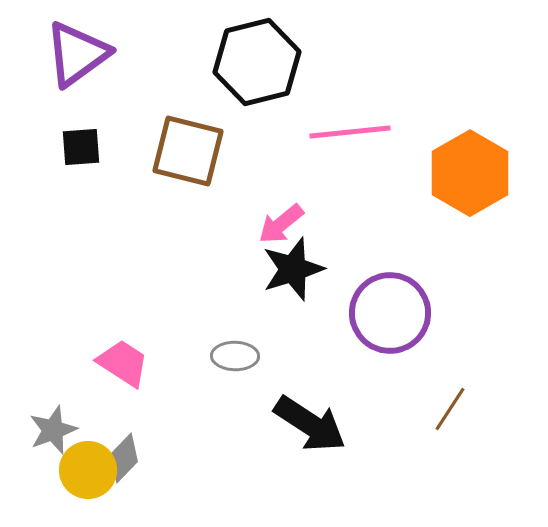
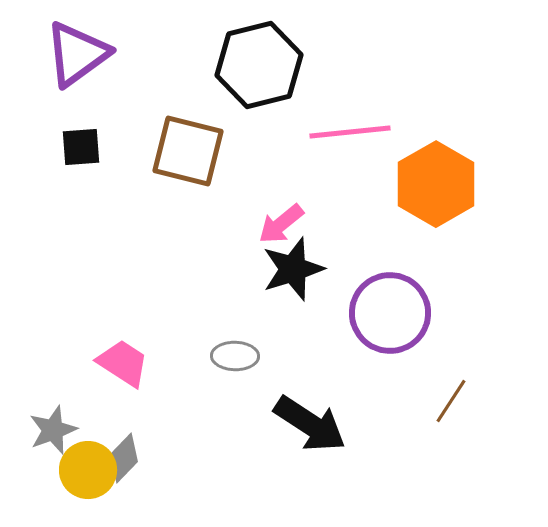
black hexagon: moved 2 px right, 3 px down
orange hexagon: moved 34 px left, 11 px down
brown line: moved 1 px right, 8 px up
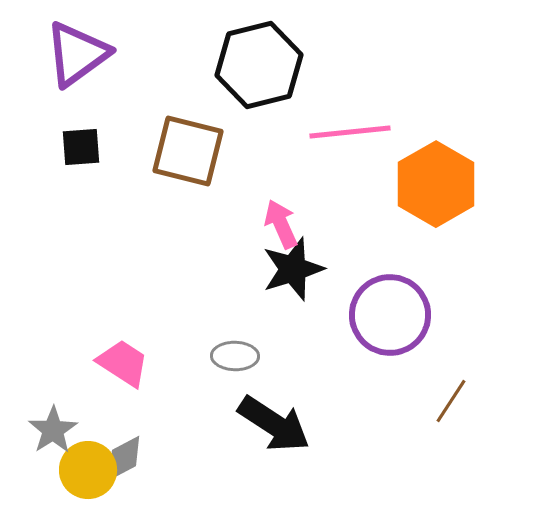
pink arrow: rotated 105 degrees clockwise
purple circle: moved 2 px down
black arrow: moved 36 px left
gray star: rotated 12 degrees counterclockwise
gray diamond: rotated 18 degrees clockwise
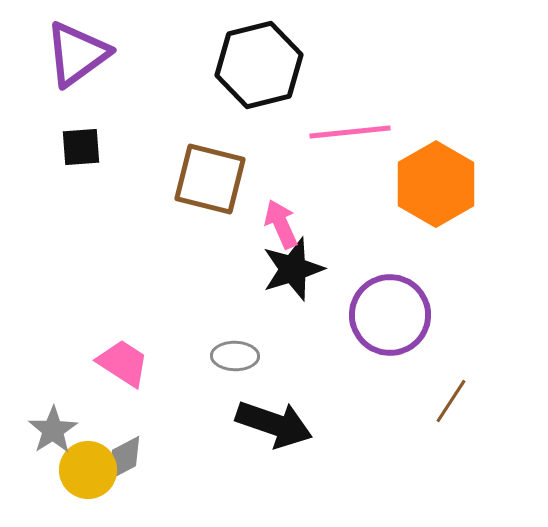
brown square: moved 22 px right, 28 px down
black arrow: rotated 14 degrees counterclockwise
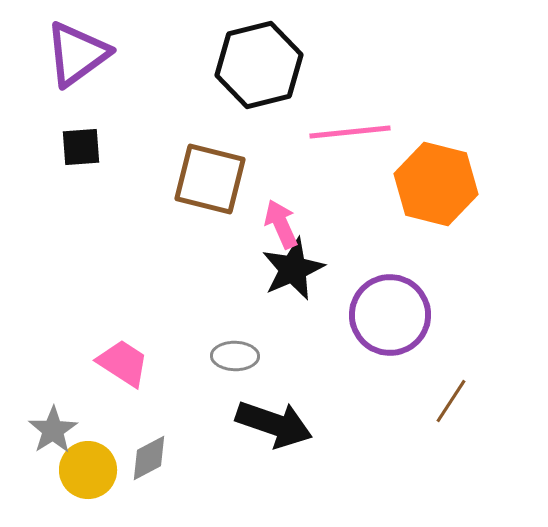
orange hexagon: rotated 16 degrees counterclockwise
black star: rotated 6 degrees counterclockwise
gray diamond: moved 25 px right
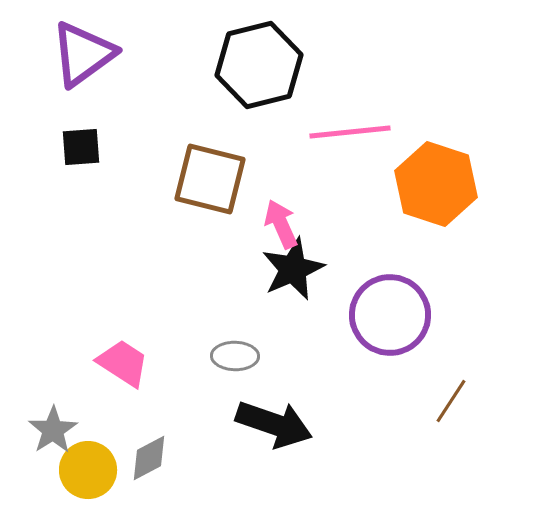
purple triangle: moved 6 px right
orange hexagon: rotated 4 degrees clockwise
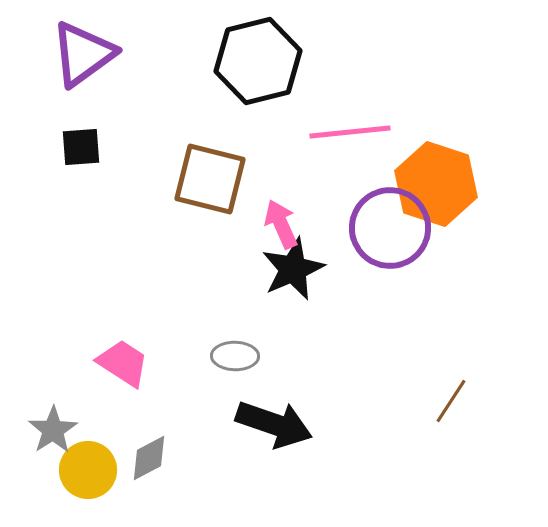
black hexagon: moved 1 px left, 4 px up
purple circle: moved 87 px up
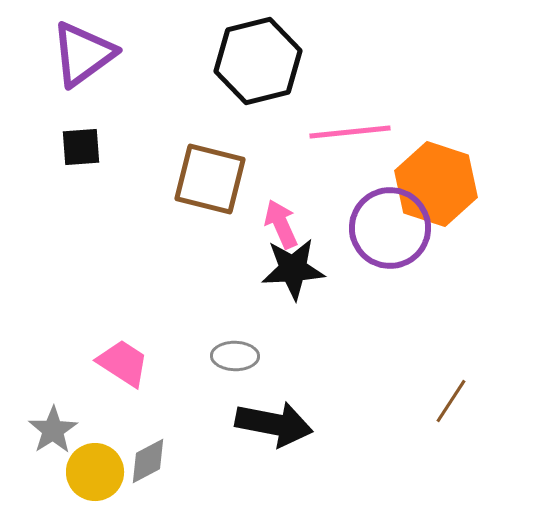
black star: rotated 20 degrees clockwise
black arrow: rotated 8 degrees counterclockwise
gray diamond: moved 1 px left, 3 px down
yellow circle: moved 7 px right, 2 px down
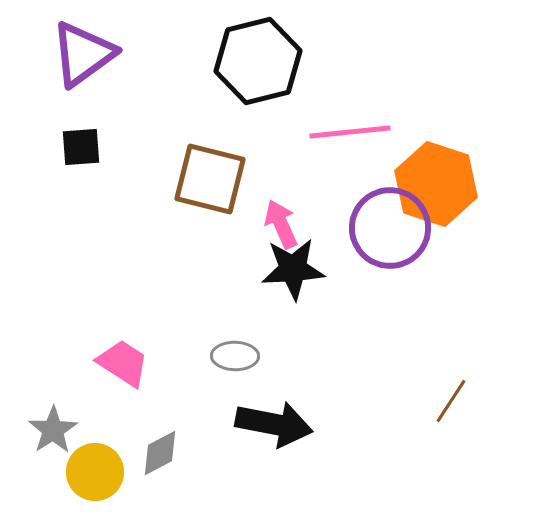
gray diamond: moved 12 px right, 8 px up
